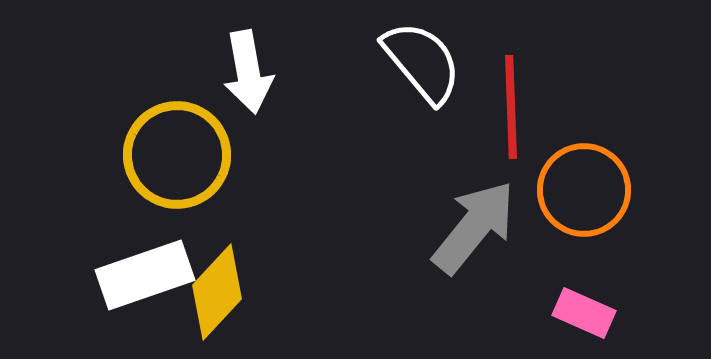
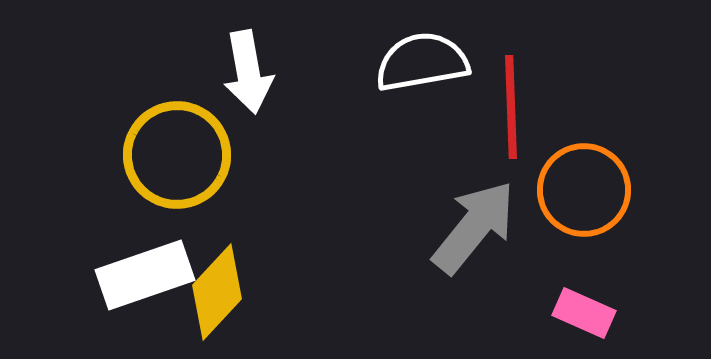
white semicircle: rotated 60 degrees counterclockwise
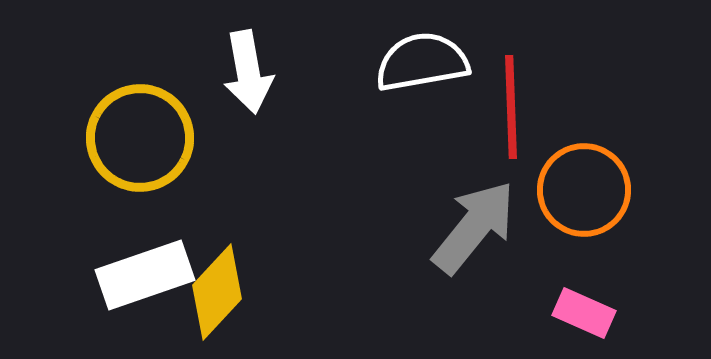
yellow circle: moved 37 px left, 17 px up
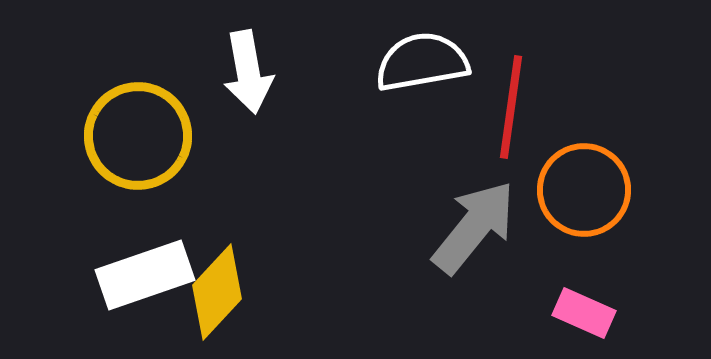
red line: rotated 10 degrees clockwise
yellow circle: moved 2 px left, 2 px up
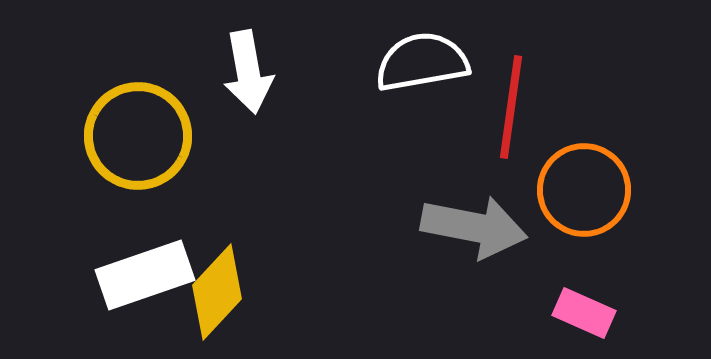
gray arrow: rotated 62 degrees clockwise
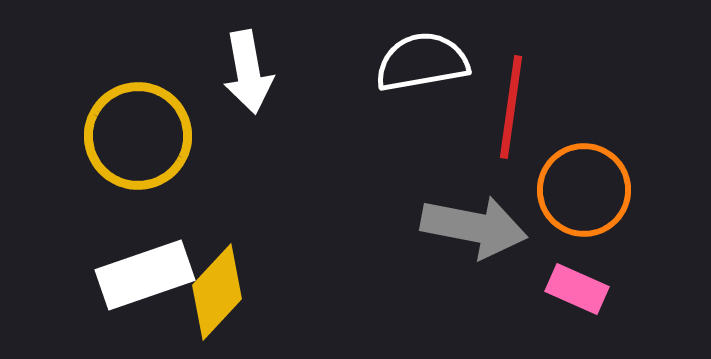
pink rectangle: moved 7 px left, 24 px up
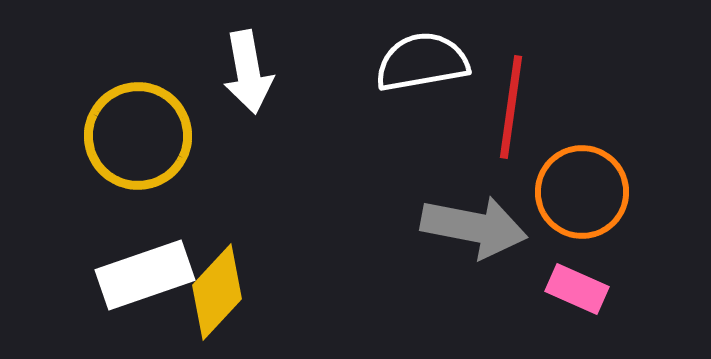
orange circle: moved 2 px left, 2 px down
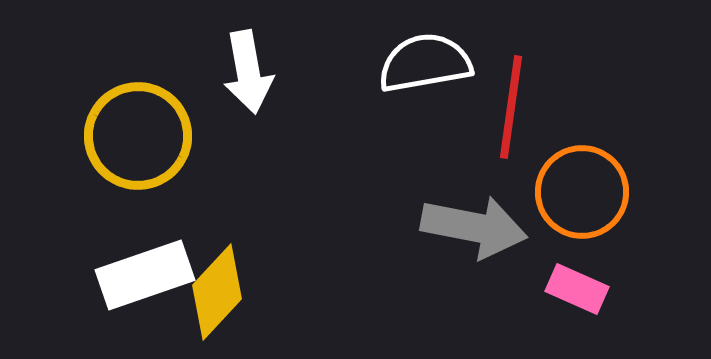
white semicircle: moved 3 px right, 1 px down
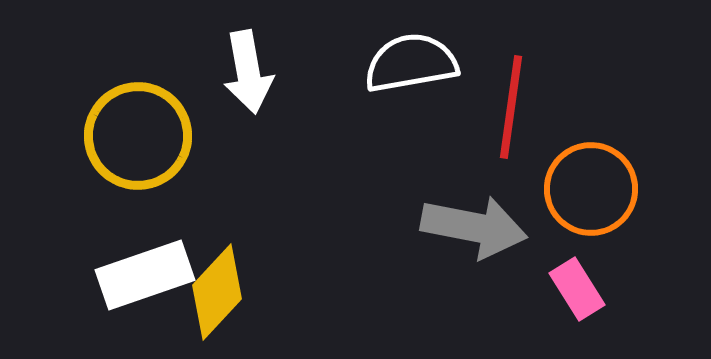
white semicircle: moved 14 px left
orange circle: moved 9 px right, 3 px up
pink rectangle: rotated 34 degrees clockwise
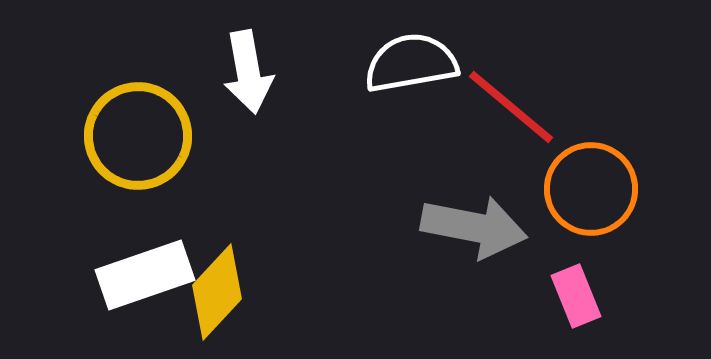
red line: rotated 58 degrees counterclockwise
pink rectangle: moved 1 px left, 7 px down; rotated 10 degrees clockwise
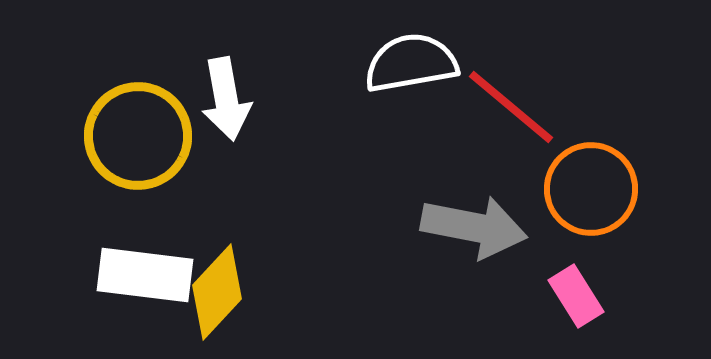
white arrow: moved 22 px left, 27 px down
white rectangle: rotated 26 degrees clockwise
pink rectangle: rotated 10 degrees counterclockwise
